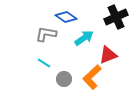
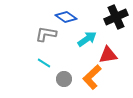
cyan arrow: moved 3 px right, 1 px down
red triangle: rotated 12 degrees clockwise
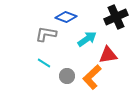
blue diamond: rotated 15 degrees counterclockwise
gray circle: moved 3 px right, 3 px up
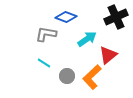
red triangle: rotated 30 degrees counterclockwise
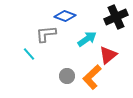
blue diamond: moved 1 px left, 1 px up
gray L-shape: rotated 15 degrees counterclockwise
cyan line: moved 15 px left, 9 px up; rotated 16 degrees clockwise
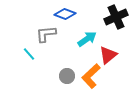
blue diamond: moved 2 px up
orange L-shape: moved 1 px left, 1 px up
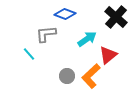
black cross: rotated 25 degrees counterclockwise
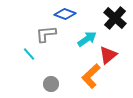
black cross: moved 1 px left, 1 px down
gray circle: moved 16 px left, 8 px down
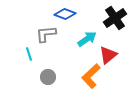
black cross: rotated 15 degrees clockwise
cyan line: rotated 24 degrees clockwise
gray circle: moved 3 px left, 7 px up
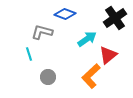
gray L-shape: moved 4 px left, 2 px up; rotated 20 degrees clockwise
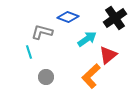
blue diamond: moved 3 px right, 3 px down
cyan line: moved 2 px up
gray circle: moved 2 px left
